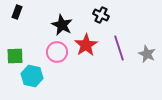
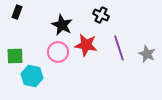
red star: rotated 30 degrees counterclockwise
pink circle: moved 1 px right
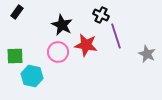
black rectangle: rotated 16 degrees clockwise
purple line: moved 3 px left, 12 px up
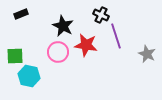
black rectangle: moved 4 px right, 2 px down; rotated 32 degrees clockwise
black star: moved 1 px right, 1 px down
cyan hexagon: moved 3 px left
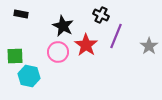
black rectangle: rotated 32 degrees clockwise
purple line: rotated 40 degrees clockwise
red star: rotated 25 degrees clockwise
gray star: moved 2 px right, 8 px up; rotated 12 degrees clockwise
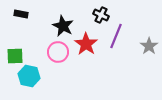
red star: moved 1 px up
